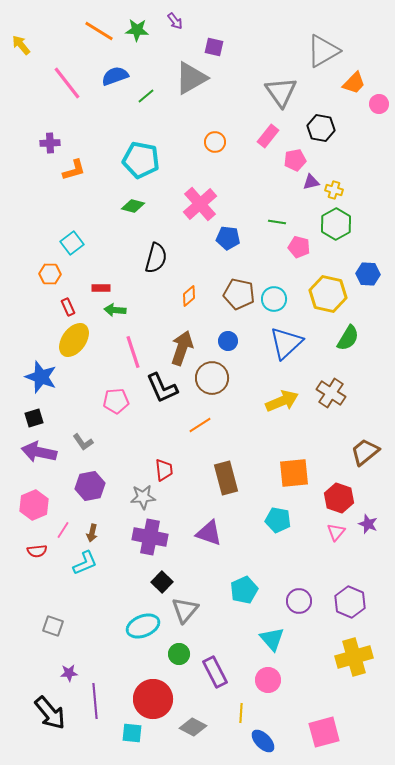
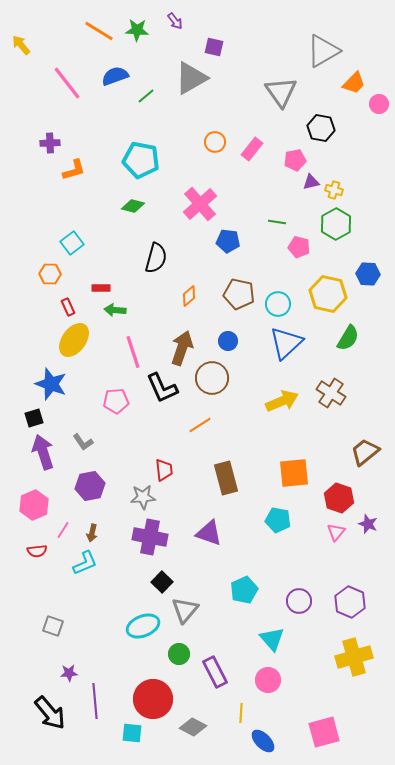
pink rectangle at (268, 136): moved 16 px left, 13 px down
blue pentagon at (228, 238): moved 3 px down
cyan circle at (274, 299): moved 4 px right, 5 px down
blue star at (41, 377): moved 10 px right, 7 px down
purple arrow at (39, 452): moved 4 px right; rotated 60 degrees clockwise
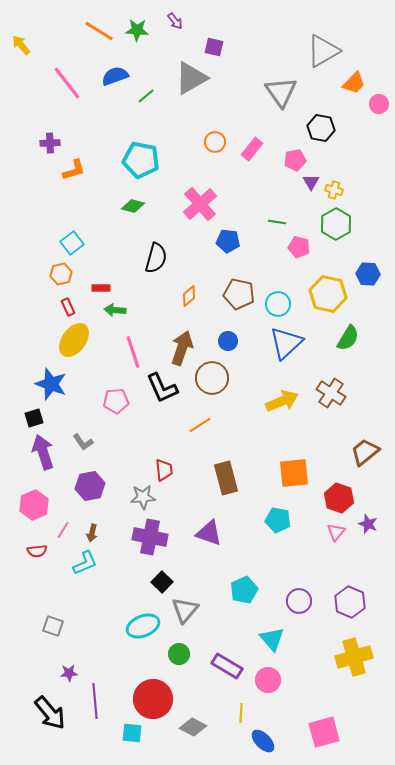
purple triangle at (311, 182): rotated 48 degrees counterclockwise
orange hexagon at (50, 274): moved 11 px right; rotated 15 degrees counterclockwise
purple rectangle at (215, 672): moved 12 px right, 6 px up; rotated 32 degrees counterclockwise
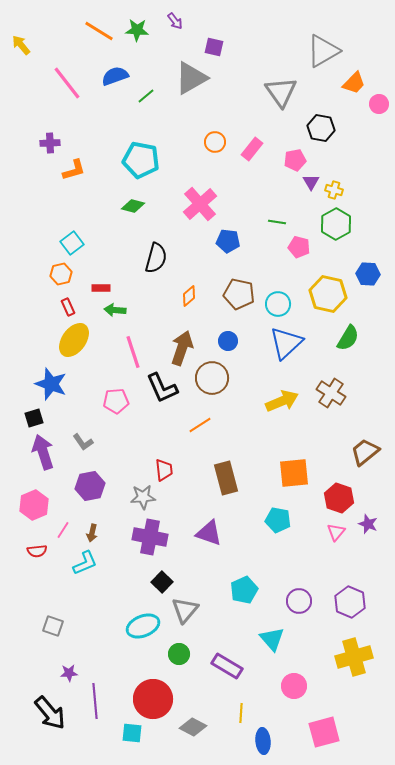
pink circle at (268, 680): moved 26 px right, 6 px down
blue ellipse at (263, 741): rotated 40 degrees clockwise
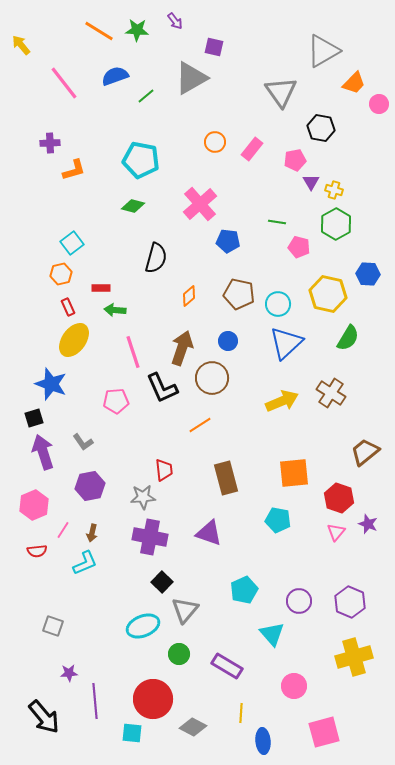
pink line at (67, 83): moved 3 px left
cyan triangle at (272, 639): moved 5 px up
black arrow at (50, 713): moved 6 px left, 4 px down
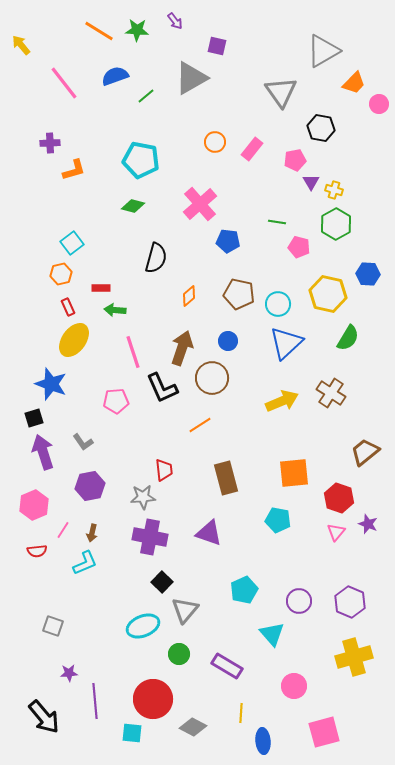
purple square at (214, 47): moved 3 px right, 1 px up
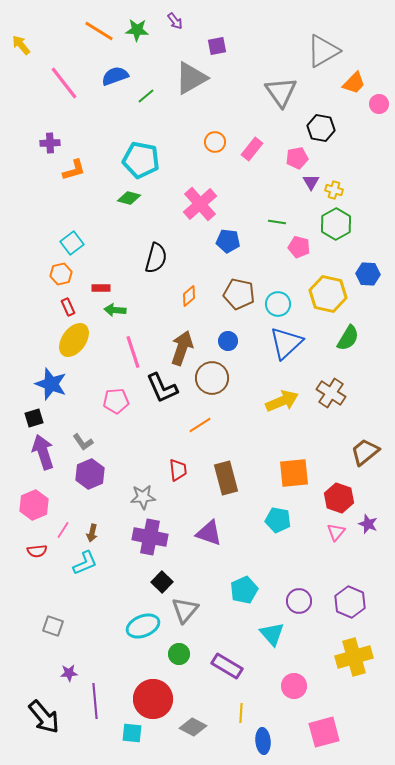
purple square at (217, 46): rotated 24 degrees counterclockwise
pink pentagon at (295, 160): moved 2 px right, 2 px up
green diamond at (133, 206): moved 4 px left, 8 px up
red trapezoid at (164, 470): moved 14 px right
purple hexagon at (90, 486): moved 12 px up; rotated 12 degrees counterclockwise
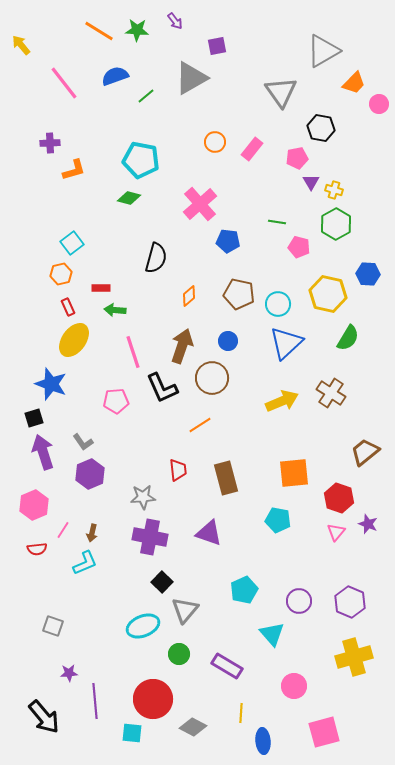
brown arrow at (182, 348): moved 2 px up
red semicircle at (37, 551): moved 2 px up
